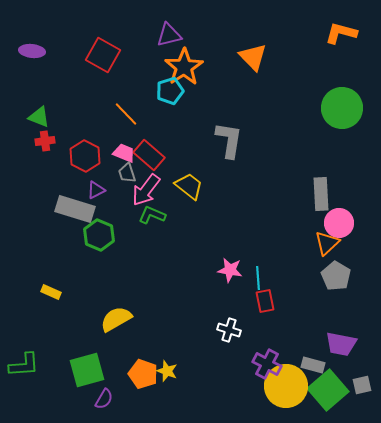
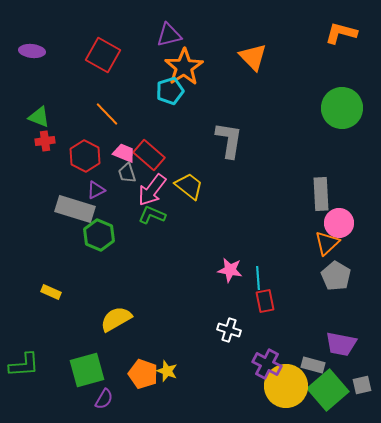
orange line at (126, 114): moved 19 px left
pink arrow at (146, 190): moved 6 px right
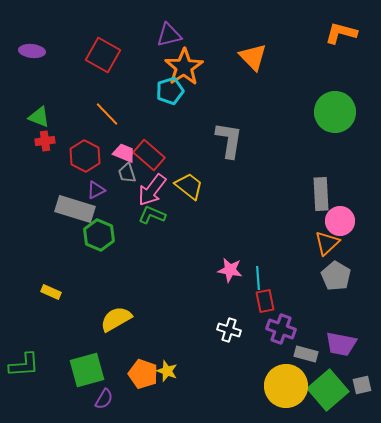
green circle at (342, 108): moved 7 px left, 4 px down
pink circle at (339, 223): moved 1 px right, 2 px up
purple cross at (267, 364): moved 14 px right, 35 px up; rotated 8 degrees counterclockwise
gray rectangle at (313, 365): moved 7 px left, 11 px up
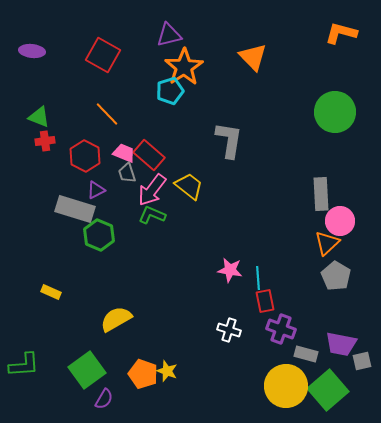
green square at (87, 370): rotated 21 degrees counterclockwise
gray square at (362, 385): moved 24 px up
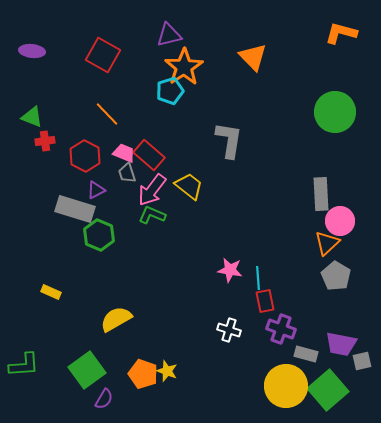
green triangle at (39, 117): moved 7 px left
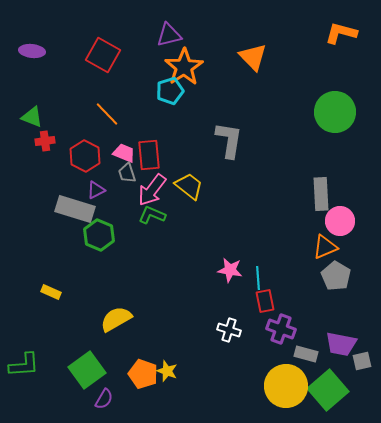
red rectangle at (149, 155): rotated 44 degrees clockwise
orange triangle at (327, 243): moved 2 px left, 4 px down; rotated 20 degrees clockwise
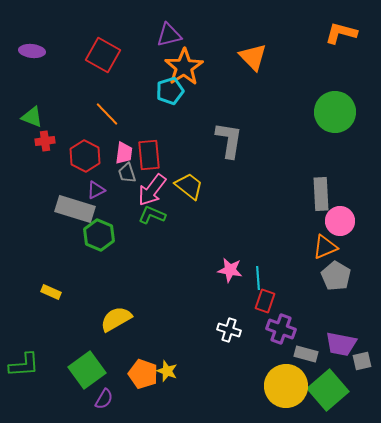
pink trapezoid at (124, 153): rotated 75 degrees clockwise
red rectangle at (265, 301): rotated 30 degrees clockwise
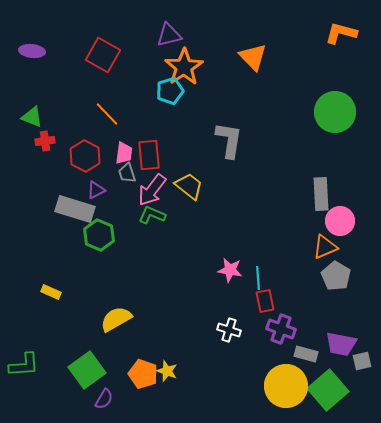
red rectangle at (265, 301): rotated 30 degrees counterclockwise
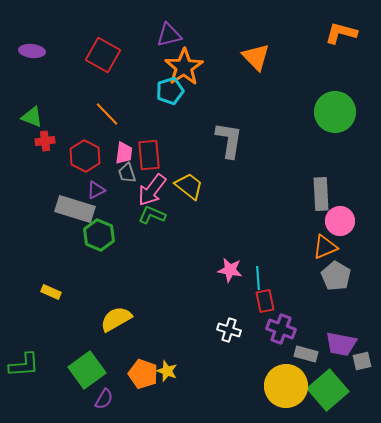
orange triangle at (253, 57): moved 3 px right
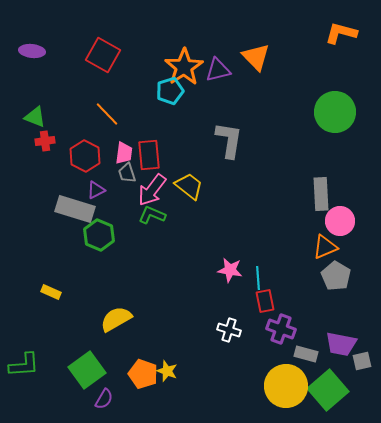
purple triangle at (169, 35): moved 49 px right, 35 px down
green triangle at (32, 117): moved 3 px right
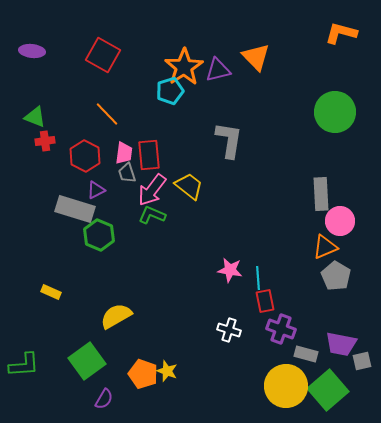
yellow semicircle at (116, 319): moved 3 px up
green square at (87, 370): moved 9 px up
